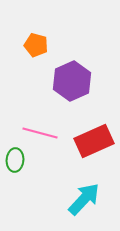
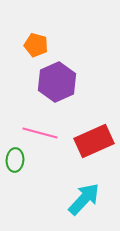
purple hexagon: moved 15 px left, 1 px down
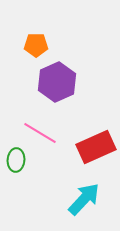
orange pentagon: rotated 15 degrees counterclockwise
pink line: rotated 16 degrees clockwise
red rectangle: moved 2 px right, 6 px down
green ellipse: moved 1 px right
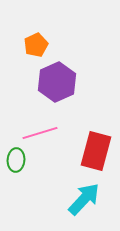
orange pentagon: rotated 25 degrees counterclockwise
pink line: rotated 48 degrees counterclockwise
red rectangle: moved 4 px down; rotated 51 degrees counterclockwise
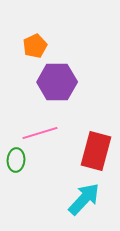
orange pentagon: moved 1 px left, 1 px down
purple hexagon: rotated 24 degrees clockwise
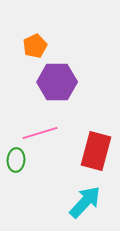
cyan arrow: moved 1 px right, 3 px down
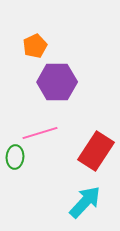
red rectangle: rotated 18 degrees clockwise
green ellipse: moved 1 px left, 3 px up
